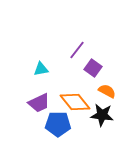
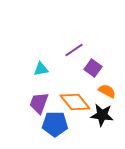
purple line: moved 3 px left; rotated 18 degrees clockwise
purple trapezoid: rotated 135 degrees clockwise
blue pentagon: moved 3 px left
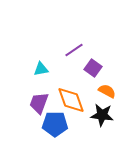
orange diamond: moved 4 px left, 2 px up; rotated 20 degrees clockwise
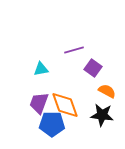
purple line: rotated 18 degrees clockwise
orange diamond: moved 6 px left, 5 px down
blue pentagon: moved 3 px left
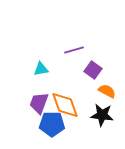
purple square: moved 2 px down
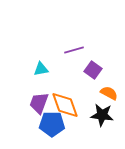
orange semicircle: moved 2 px right, 2 px down
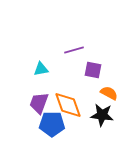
purple square: rotated 24 degrees counterclockwise
orange diamond: moved 3 px right
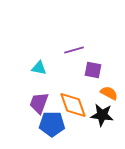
cyan triangle: moved 2 px left, 1 px up; rotated 21 degrees clockwise
orange diamond: moved 5 px right
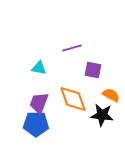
purple line: moved 2 px left, 2 px up
orange semicircle: moved 2 px right, 2 px down
orange diamond: moved 6 px up
blue pentagon: moved 16 px left
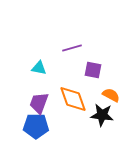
blue pentagon: moved 2 px down
